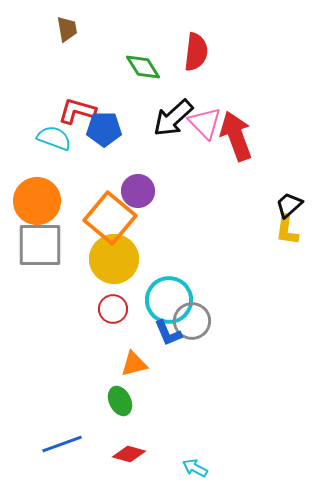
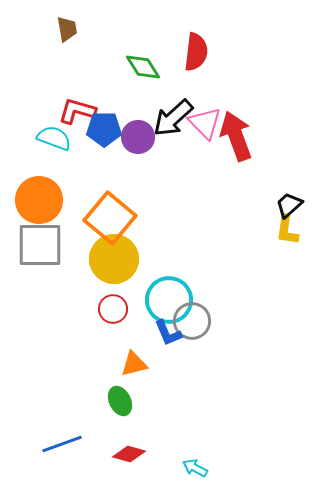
purple circle: moved 54 px up
orange circle: moved 2 px right, 1 px up
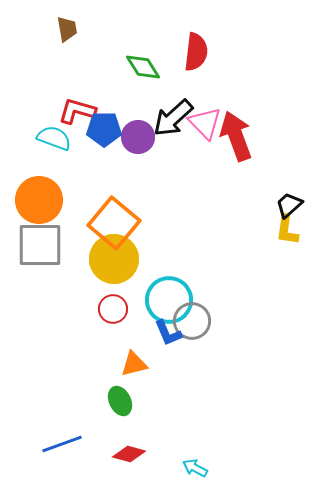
orange square: moved 4 px right, 5 px down
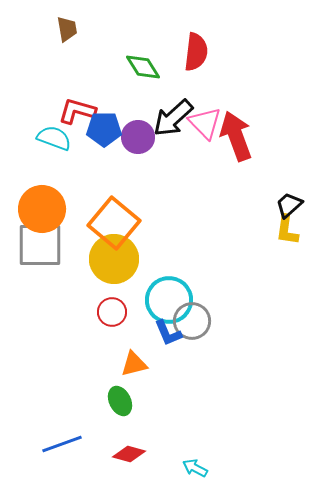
orange circle: moved 3 px right, 9 px down
red circle: moved 1 px left, 3 px down
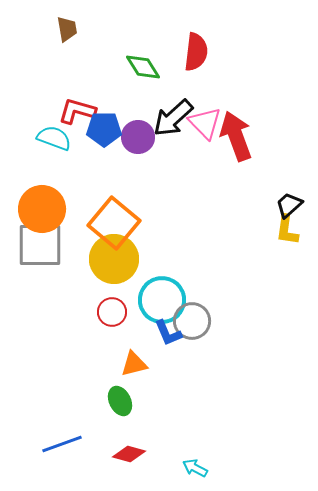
cyan circle: moved 7 px left
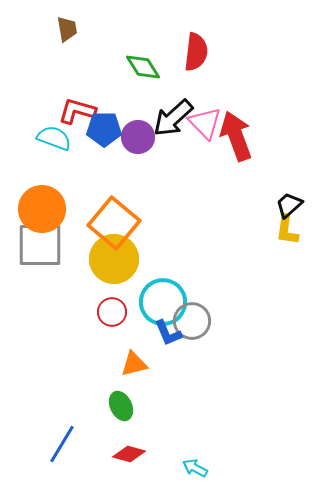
cyan circle: moved 1 px right, 2 px down
green ellipse: moved 1 px right, 5 px down
blue line: rotated 39 degrees counterclockwise
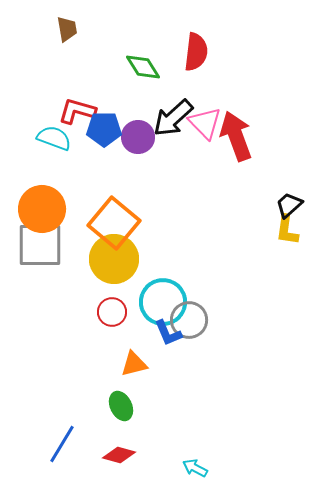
gray circle: moved 3 px left, 1 px up
red diamond: moved 10 px left, 1 px down
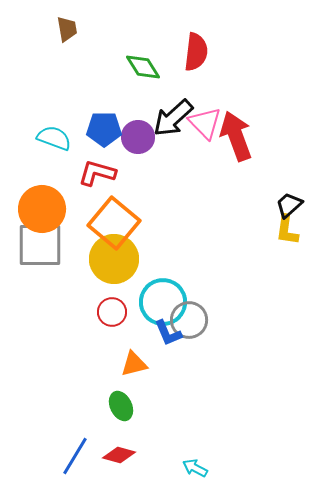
red L-shape: moved 20 px right, 62 px down
blue line: moved 13 px right, 12 px down
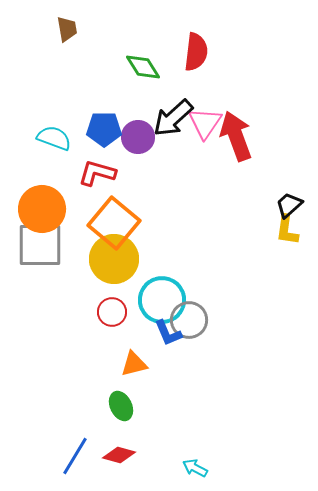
pink triangle: rotated 18 degrees clockwise
cyan circle: moved 1 px left, 2 px up
